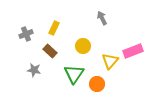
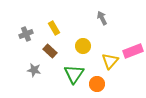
yellow rectangle: rotated 56 degrees counterclockwise
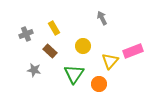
orange circle: moved 2 px right
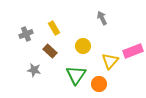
green triangle: moved 2 px right, 1 px down
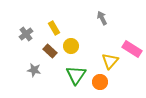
gray cross: rotated 16 degrees counterclockwise
yellow circle: moved 12 px left
pink rectangle: moved 1 px left, 2 px up; rotated 54 degrees clockwise
orange circle: moved 1 px right, 2 px up
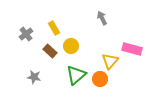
pink rectangle: rotated 18 degrees counterclockwise
gray star: moved 7 px down
green triangle: rotated 15 degrees clockwise
orange circle: moved 3 px up
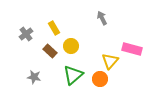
green triangle: moved 3 px left
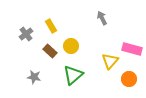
yellow rectangle: moved 3 px left, 2 px up
orange circle: moved 29 px right
